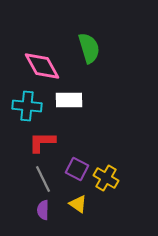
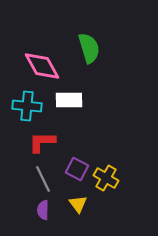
yellow triangle: rotated 18 degrees clockwise
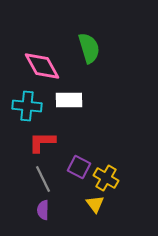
purple square: moved 2 px right, 2 px up
yellow triangle: moved 17 px right
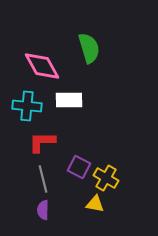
gray line: rotated 12 degrees clockwise
yellow triangle: rotated 42 degrees counterclockwise
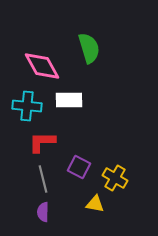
yellow cross: moved 9 px right
purple semicircle: moved 2 px down
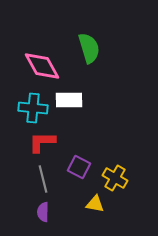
cyan cross: moved 6 px right, 2 px down
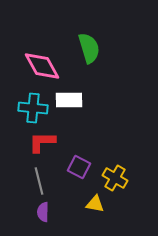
gray line: moved 4 px left, 2 px down
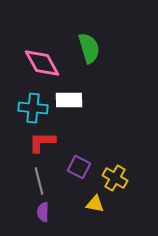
pink diamond: moved 3 px up
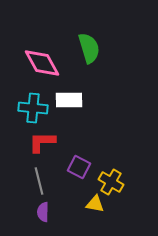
yellow cross: moved 4 px left, 4 px down
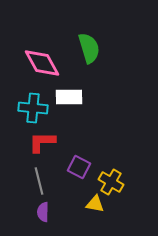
white rectangle: moved 3 px up
